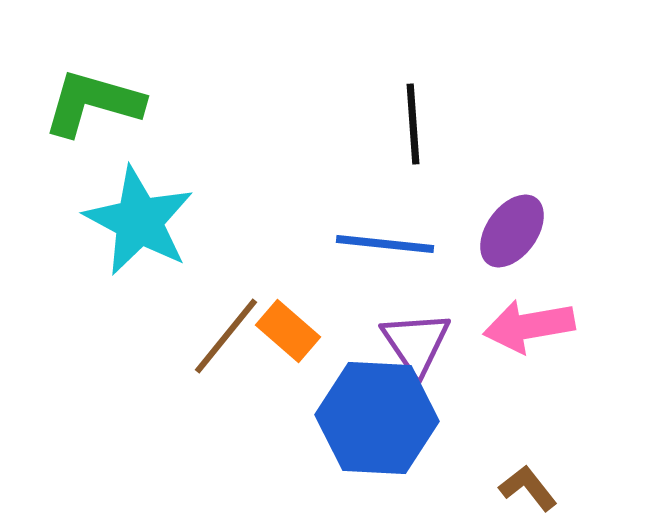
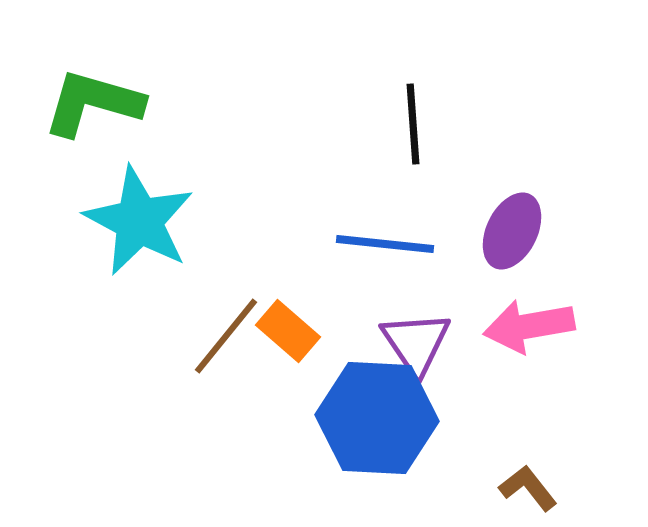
purple ellipse: rotated 10 degrees counterclockwise
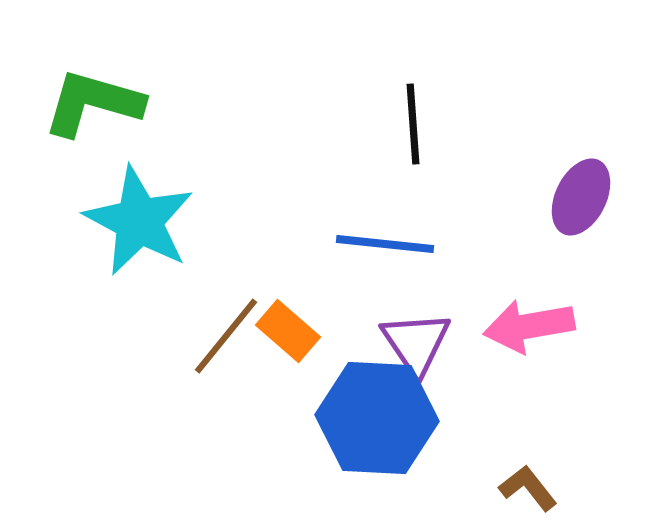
purple ellipse: moved 69 px right, 34 px up
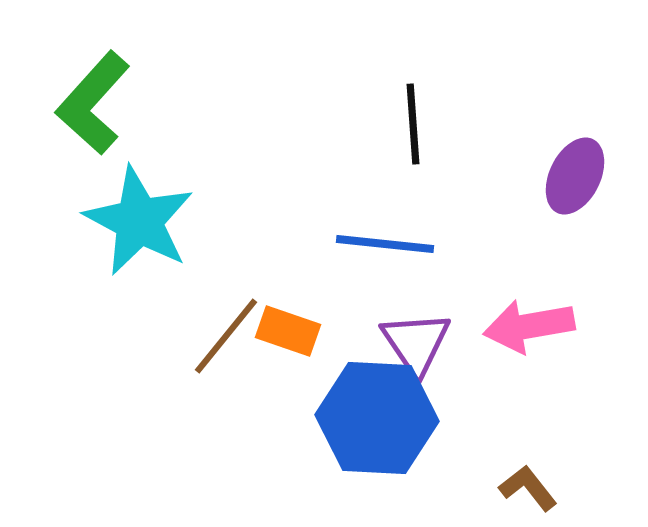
green L-shape: rotated 64 degrees counterclockwise
purple ellipse: moved 6 px left, 21 px up
orange rectangle: rotated 22 degrees counterclockwise
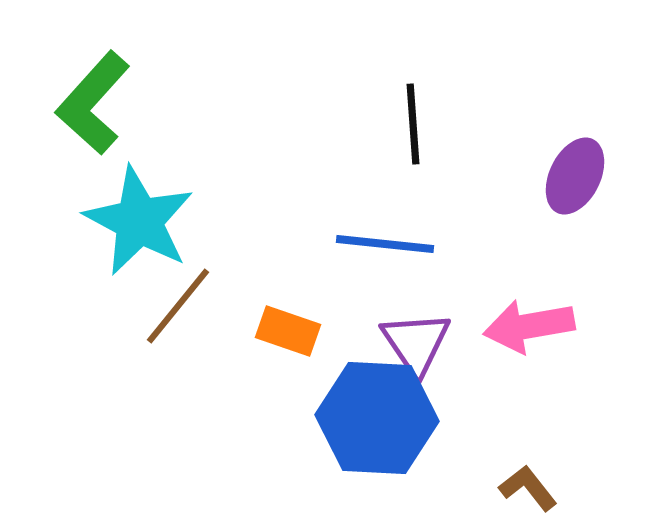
brown line: moved 48 px left, 30 px up
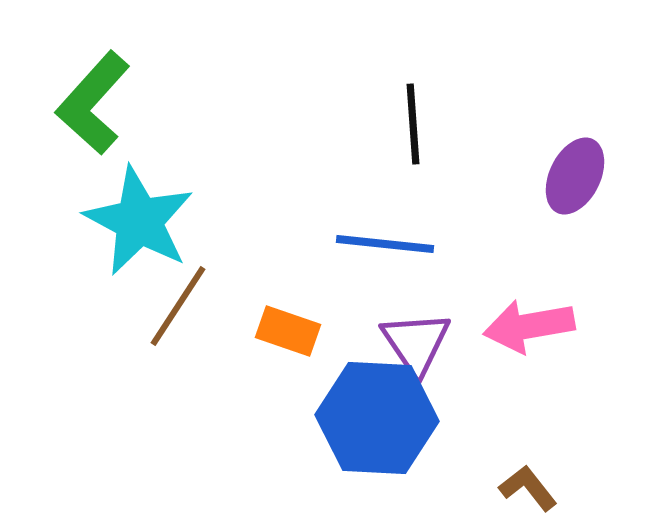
brown line: rotated 6 degrees counterclockwise
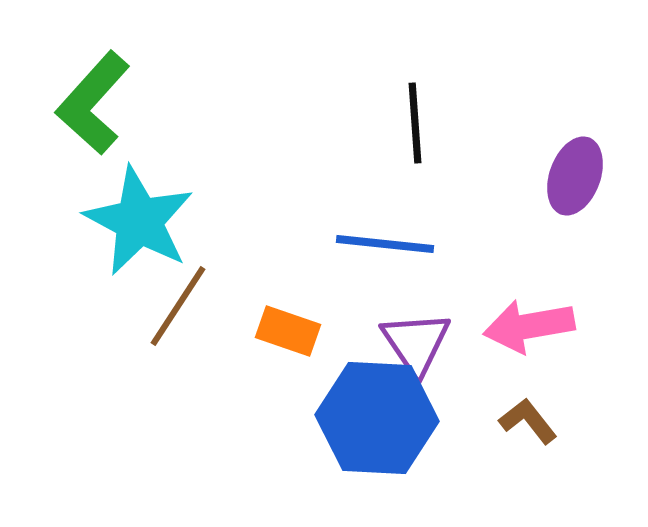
black line: moved 2 px right, 1 px up
purple ellipse: rotated 6 degrees counterclockwise
brown L-shape: moved 67 px up
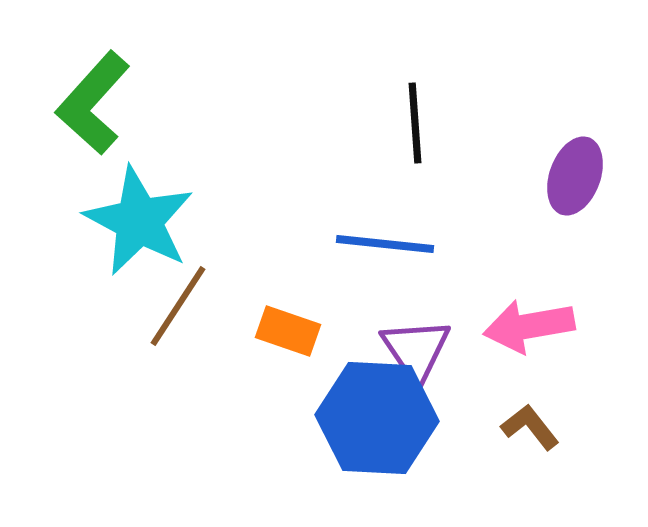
purple triangle: moved 7 px down
brown L-shape: moved 2 px right, 6 px down
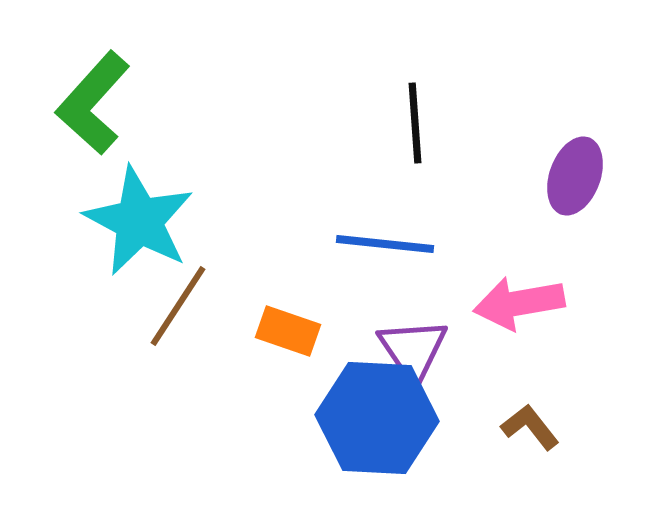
pink arrow: moved 10 px left, 23 px up
purple triangle: moved 3 px left
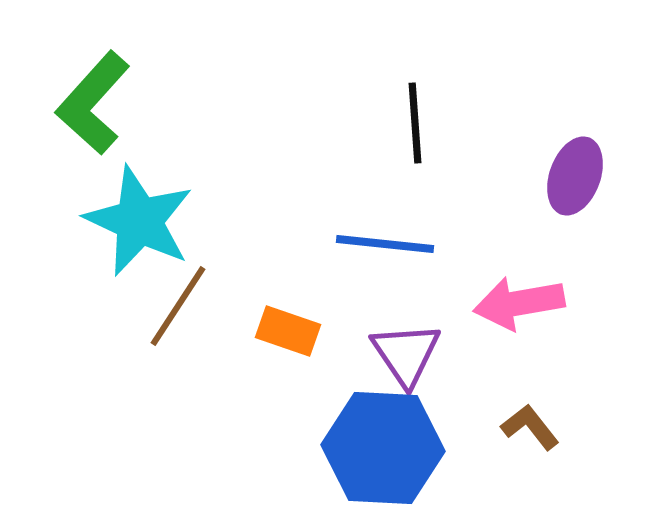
cyan star: rotated 3 degrees counterclockwise
purple triangle: moved 7 px left, 4 px down
blue hexagon: moved 6 px right, 30 px down
